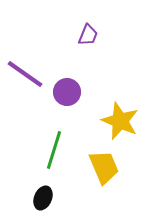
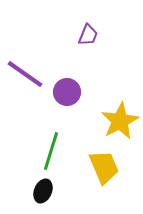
yellow star: rotated 21 degrees clockwise
green line: moved 3 px left, 1 px down
black ellipse: moved 7 px up
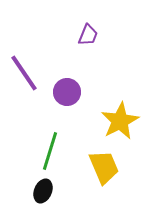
purple line: moved 1 px left, 1 px up; rotated 21 degrees clockwise
green line: moved 1 px left
